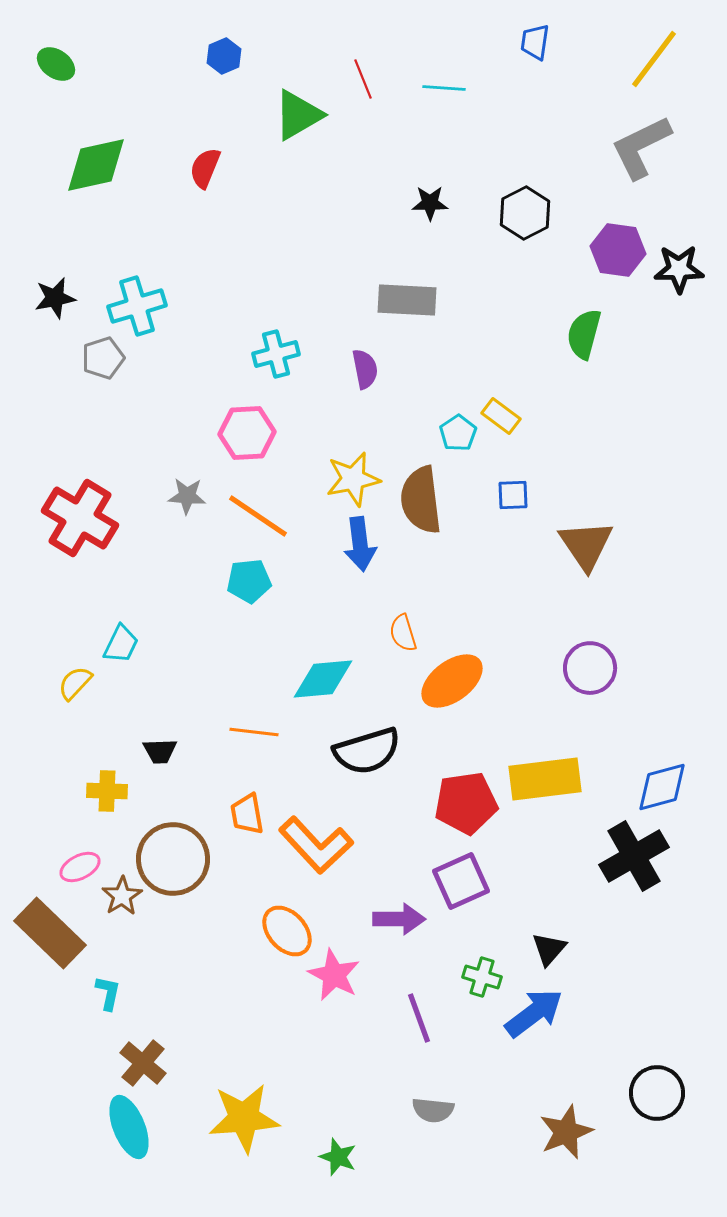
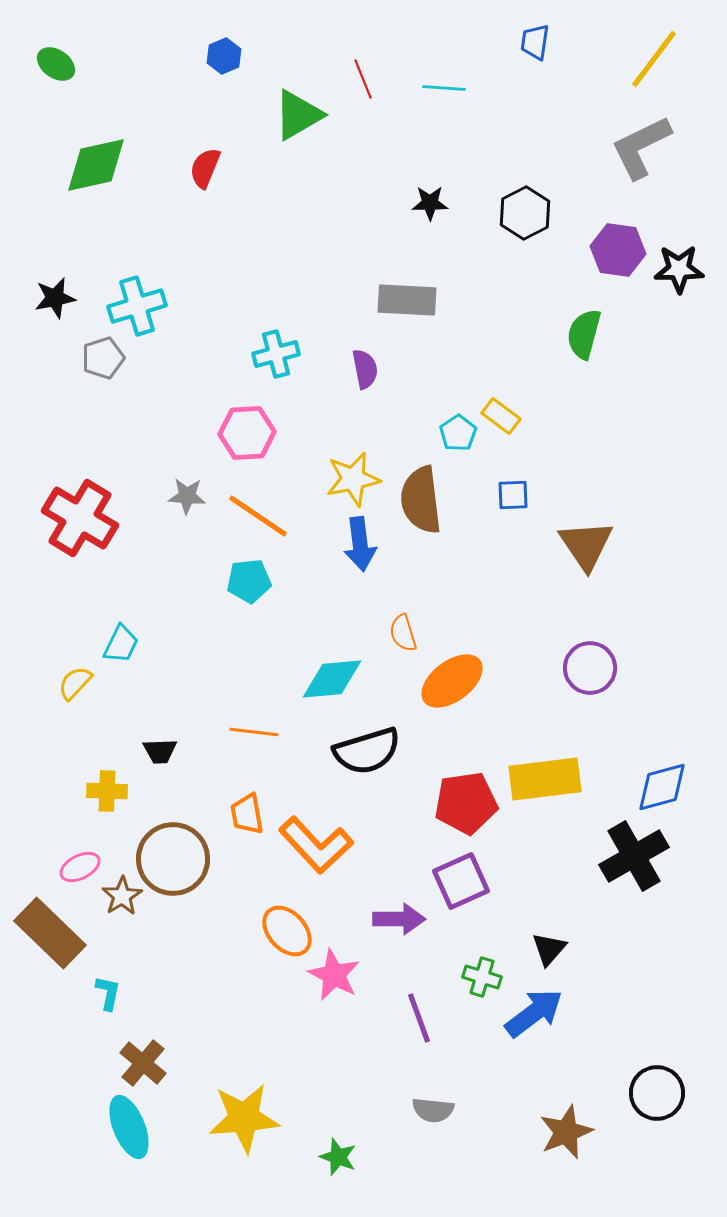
cyan diamond at (323, 679): moved 9 px right
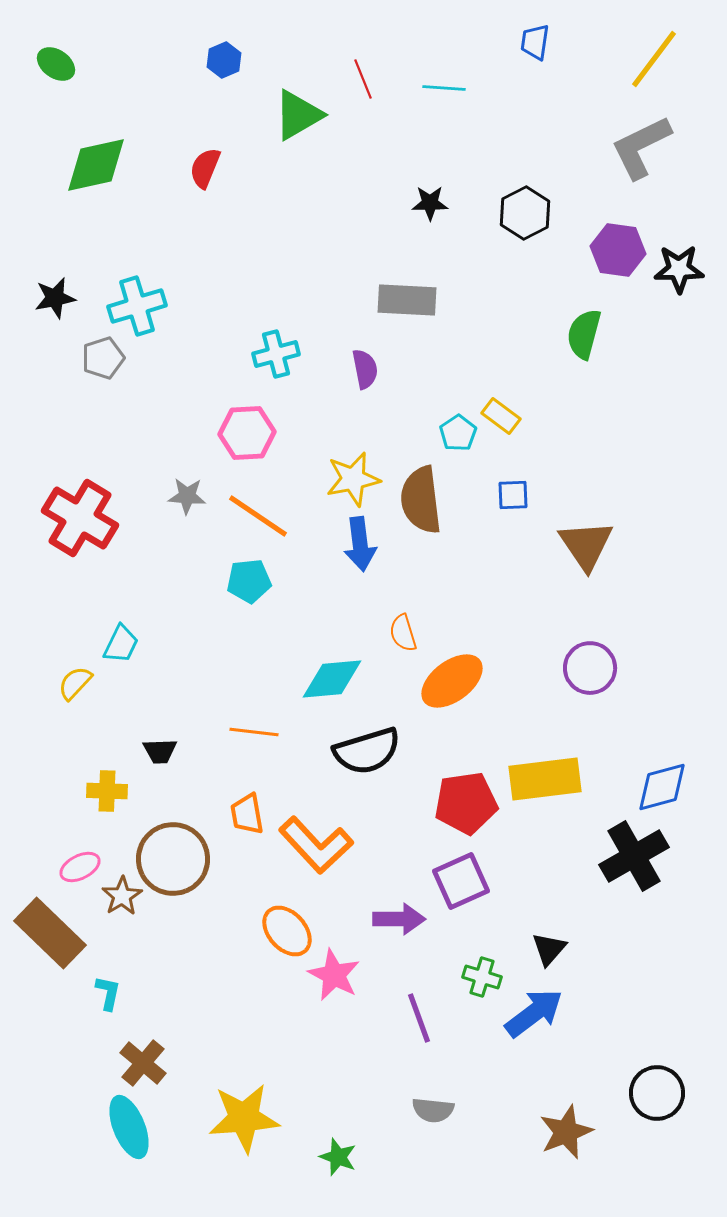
blue hexagon at (224, 56): moved 4 px down
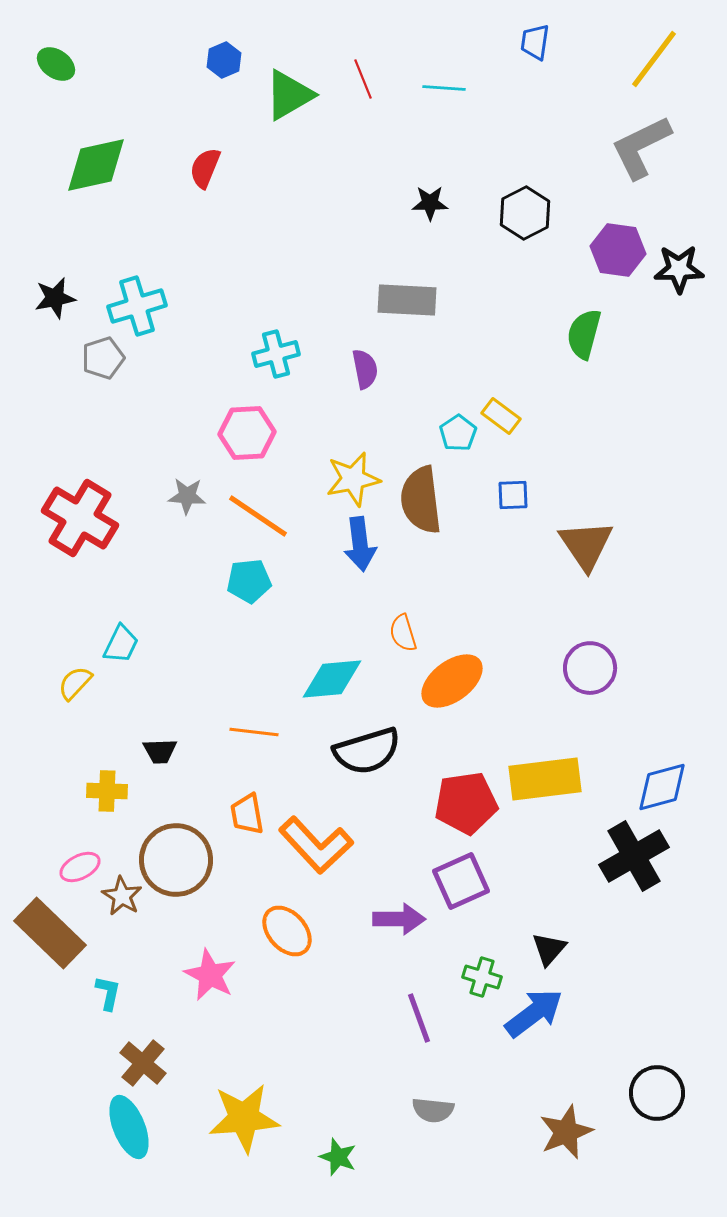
green triangle at (298, 115): moved 9 px left, 20 px up
brown circle at (173, 859): moved 3 px right, 1 px down
brown star at (122, 896): rotated 9 degrees counterclockwise
pink star at (334, 975): moved 124 px left
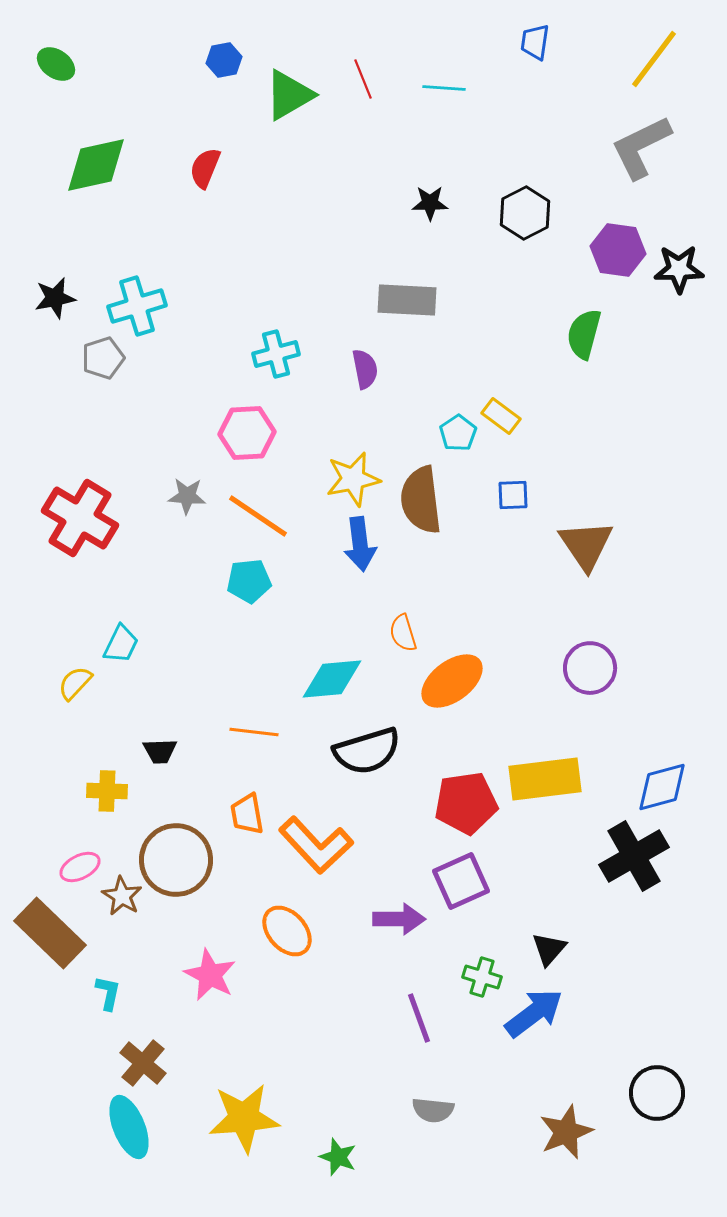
blue hexagon at (224, 60): rotated 12 degrees clockwise
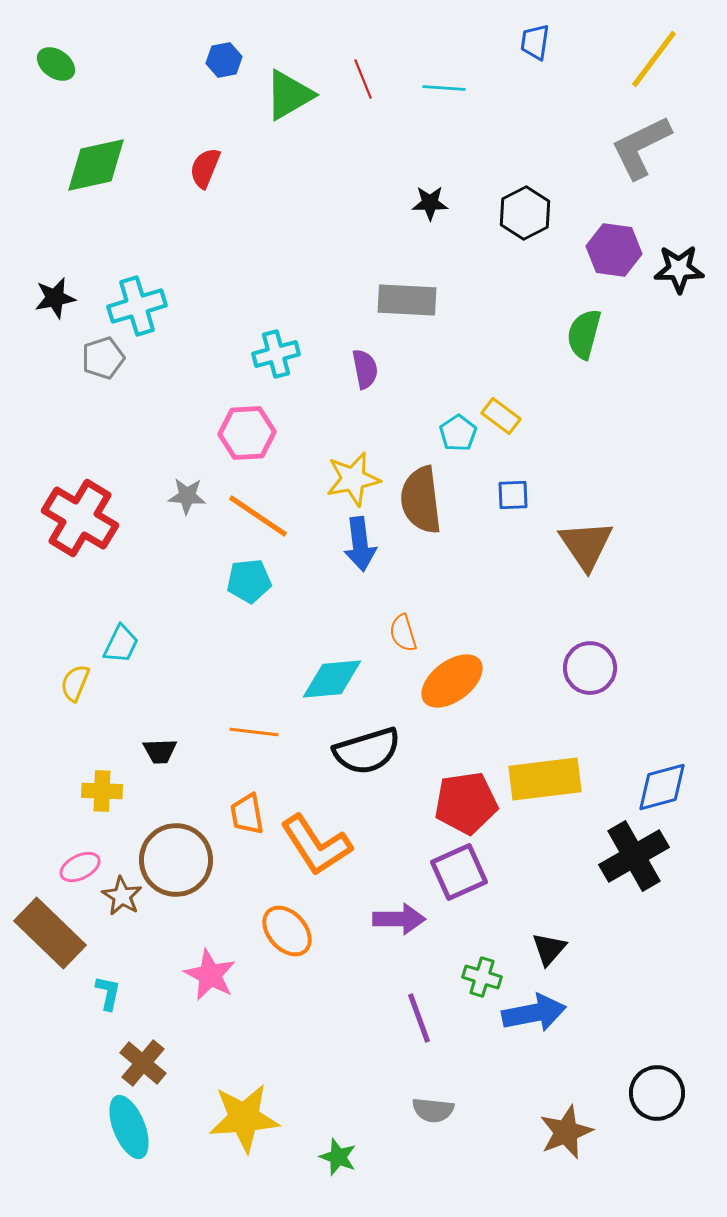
purple hexagon at (618, 250): moved 4 px left
yellow semicircle at (75, 683): rotated 21 degrees counterclockwise
yellow cross at (107, 791): moved 5 px left
orange L-shape at (316, 845): rotated 10 degrees clockwise
purple square at (461, 881): moved 2 px left, 9 px up
blue arrow at (534, 1013): rotated 26 degrees clockwise
